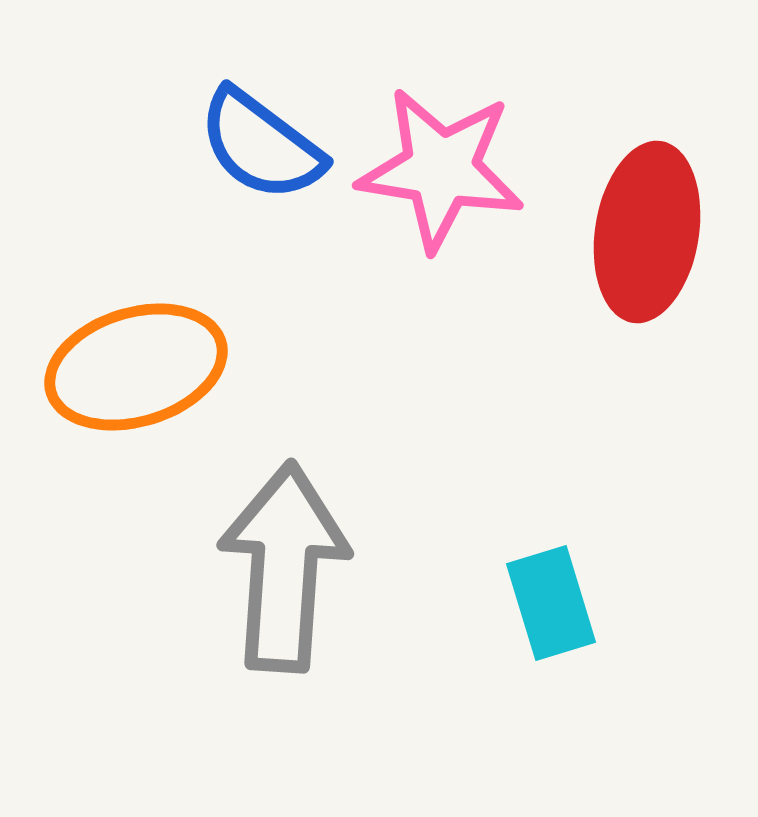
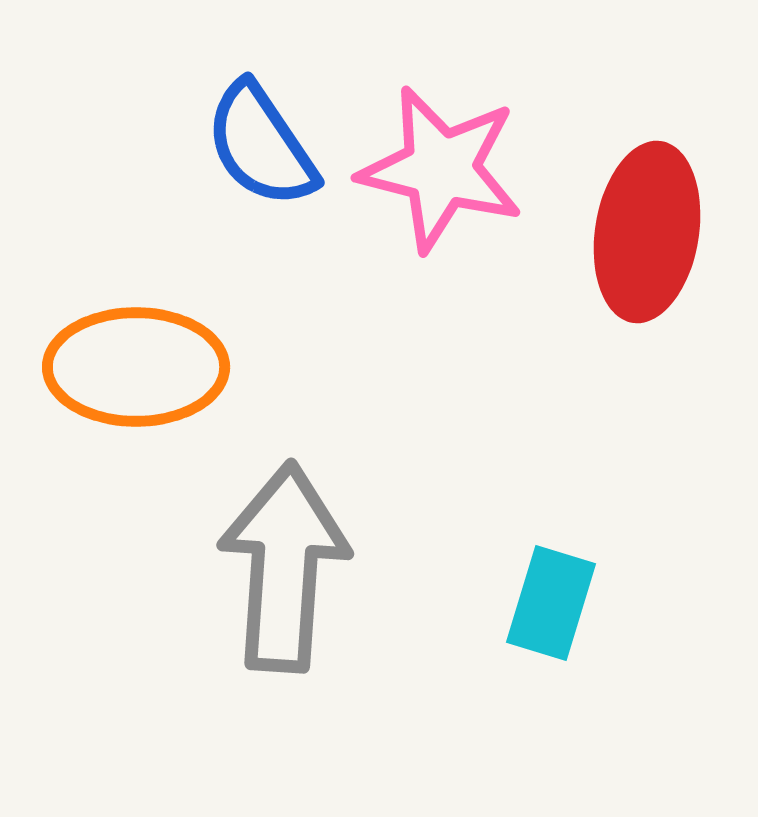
blue semicircle: rotated 19 degrees clockwise
pink star: rotated 5 degrees clockwise
orange ellipse: rotated 17 degrees clockwise
cyan rectangle: rotated 34 degrees clockwise
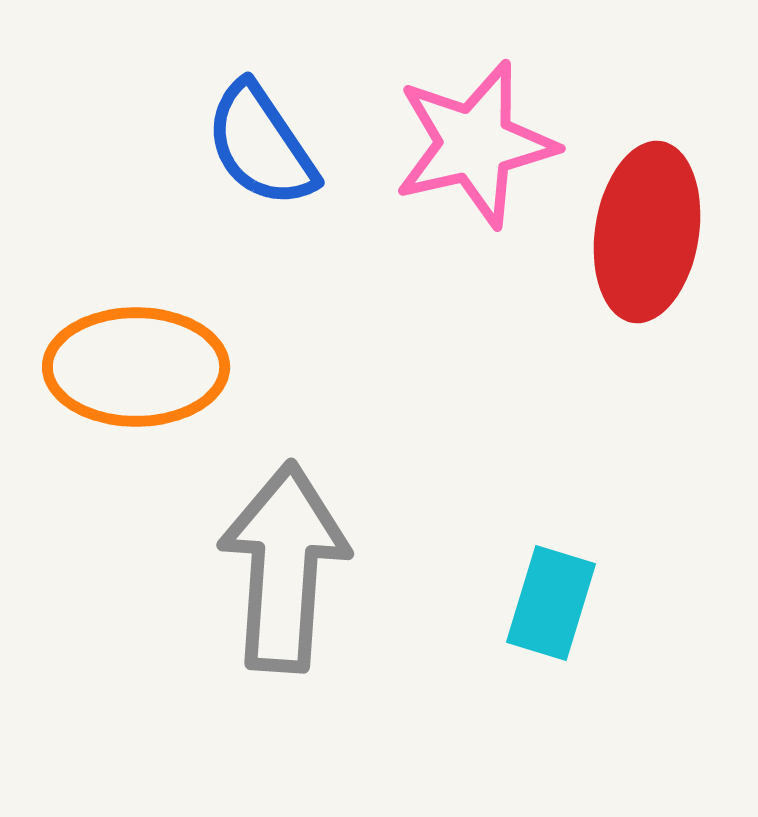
pink star: moved 34 px right, 25 px up; rotated 27 degrees counterclockwise
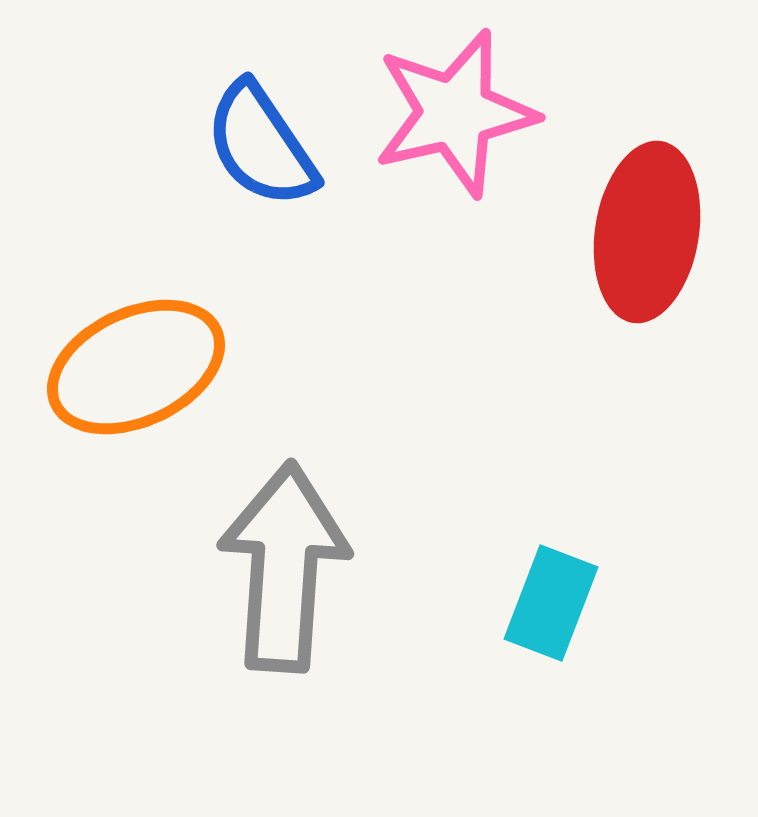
pink star: moved 20 px left, 31 px up
orange ellipse: rotated 25 degrees counterclockwise
cyan rectangle: rotated 4 degrees clockwise
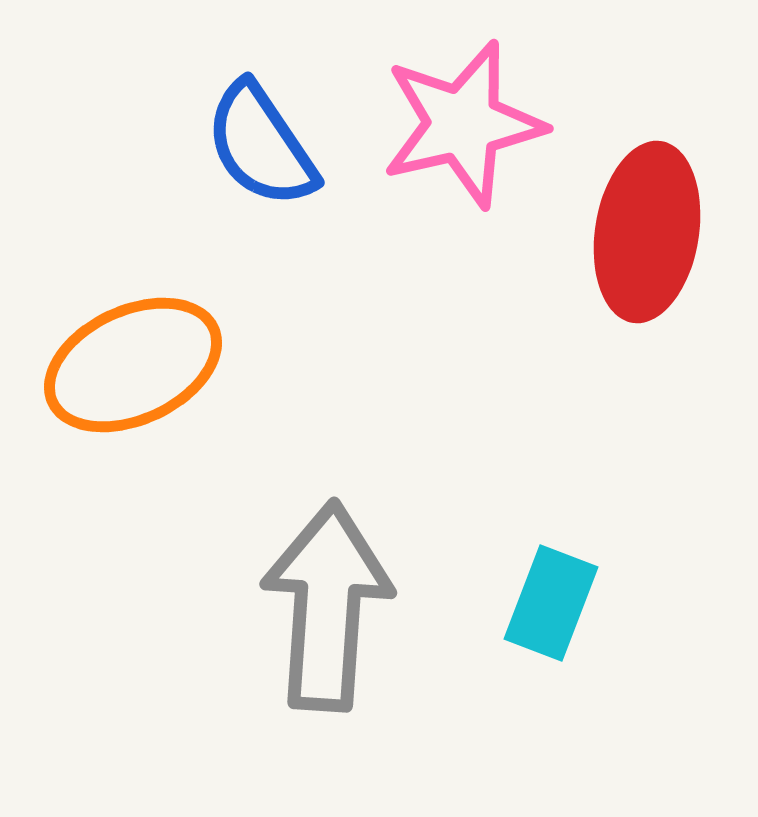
pink star: moved 8 px right, 11 px down
orange ellipse: moved 3 px left, 2 px up
gray arrow: moved 43 px right, 39 px down
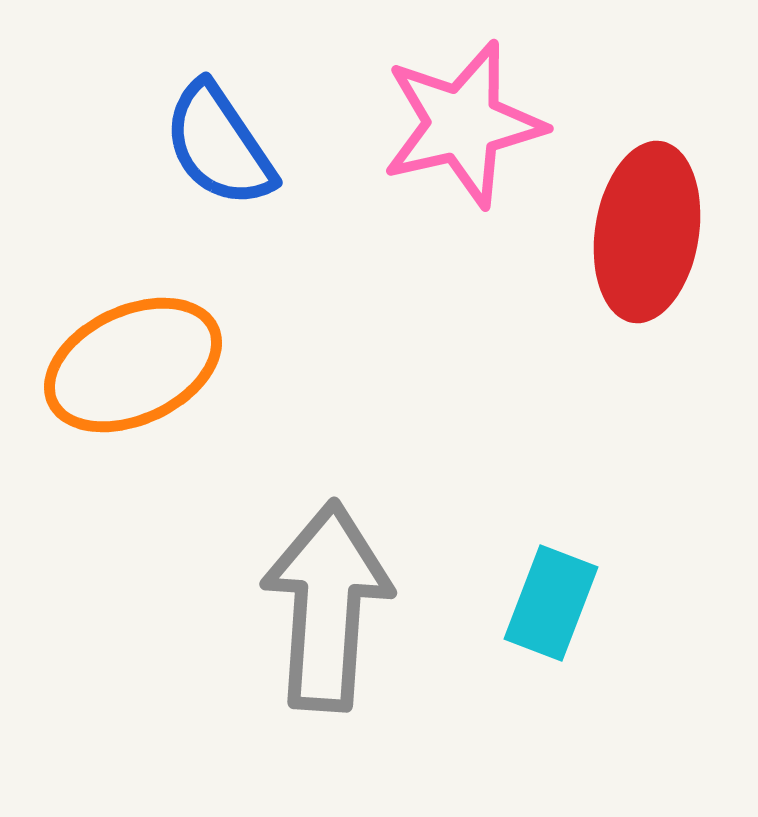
blue semicircle: moved 42 px left
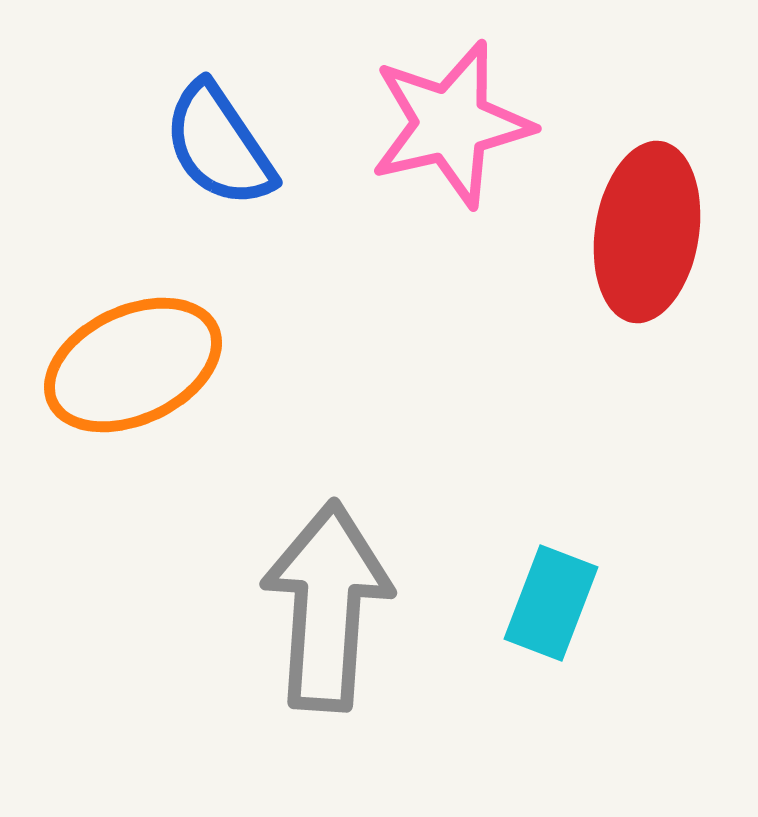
pink star: moved 12 px left
